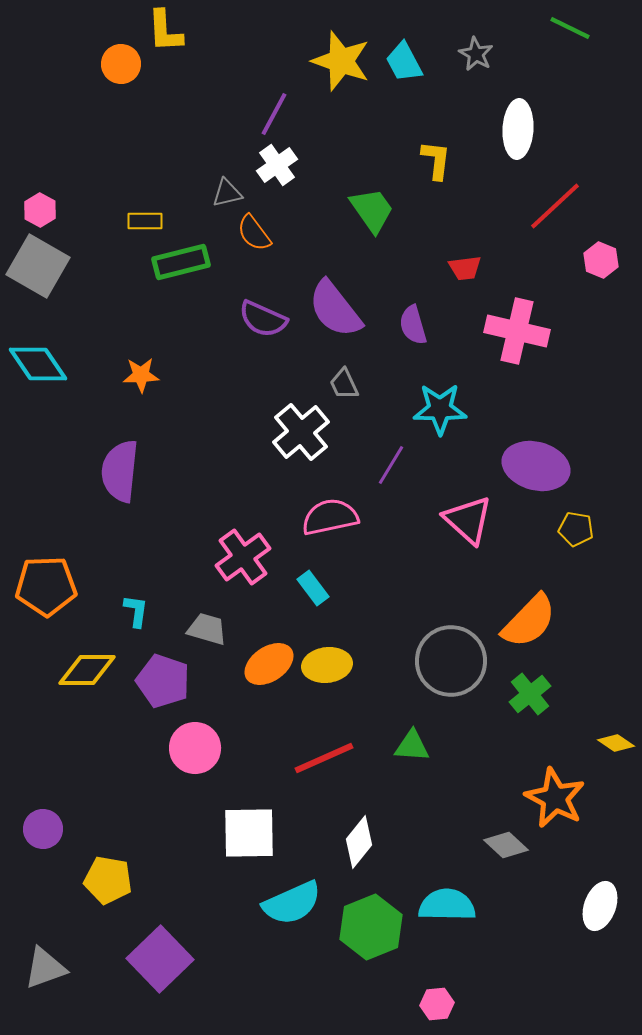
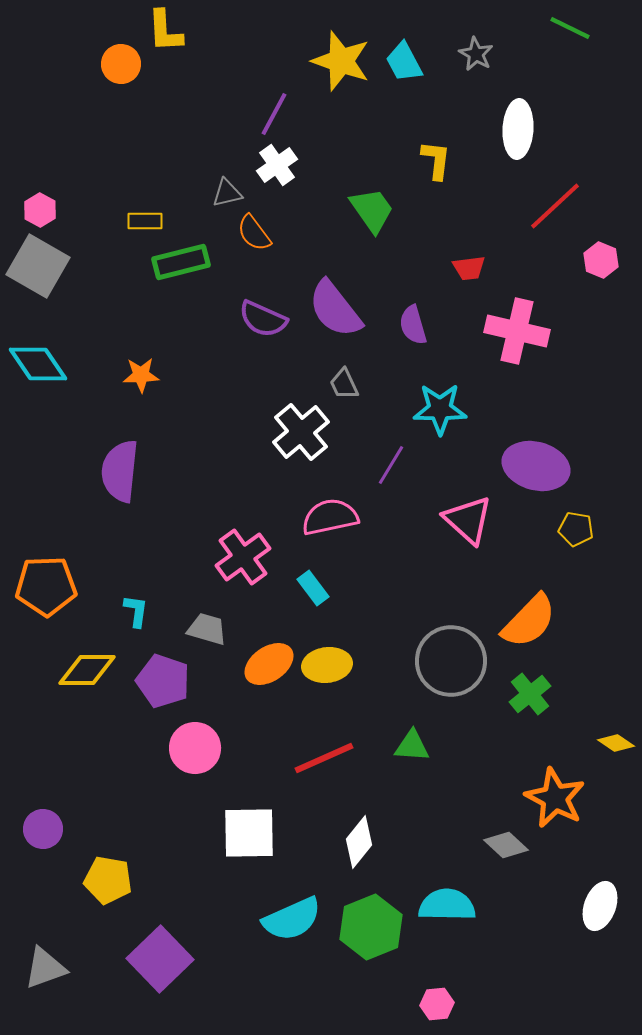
red trapezoid at (465, 268): moved 4 px right
cyan semicircle at (292, 903): moved 16 px down
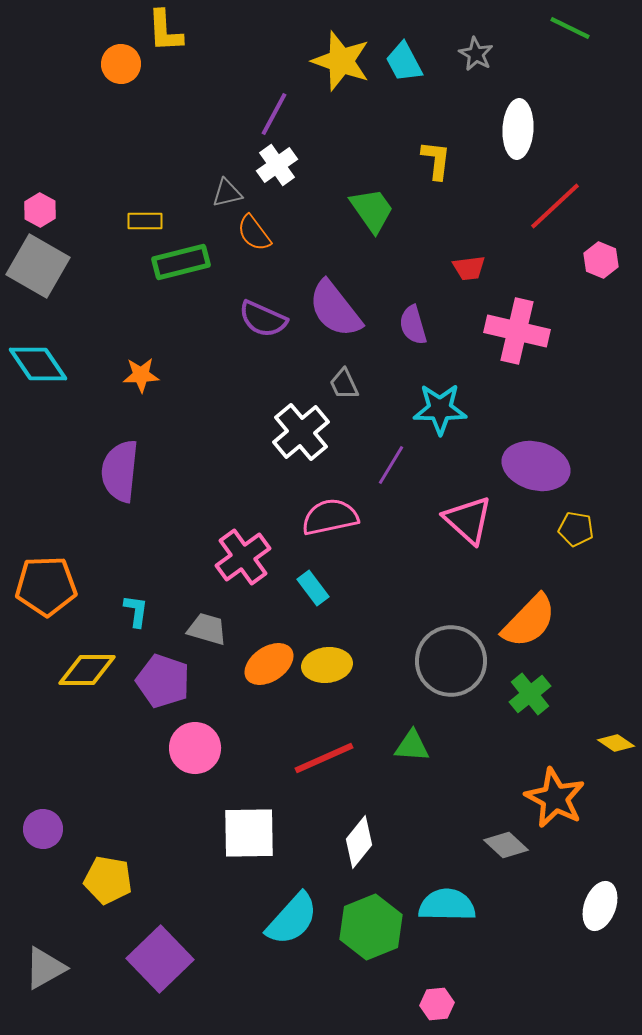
cyan semicircle at (292, 919): rotated 24 degrees counterclockwise
gray triangle at (45, 968): rotated 9 degrees counterclockwise
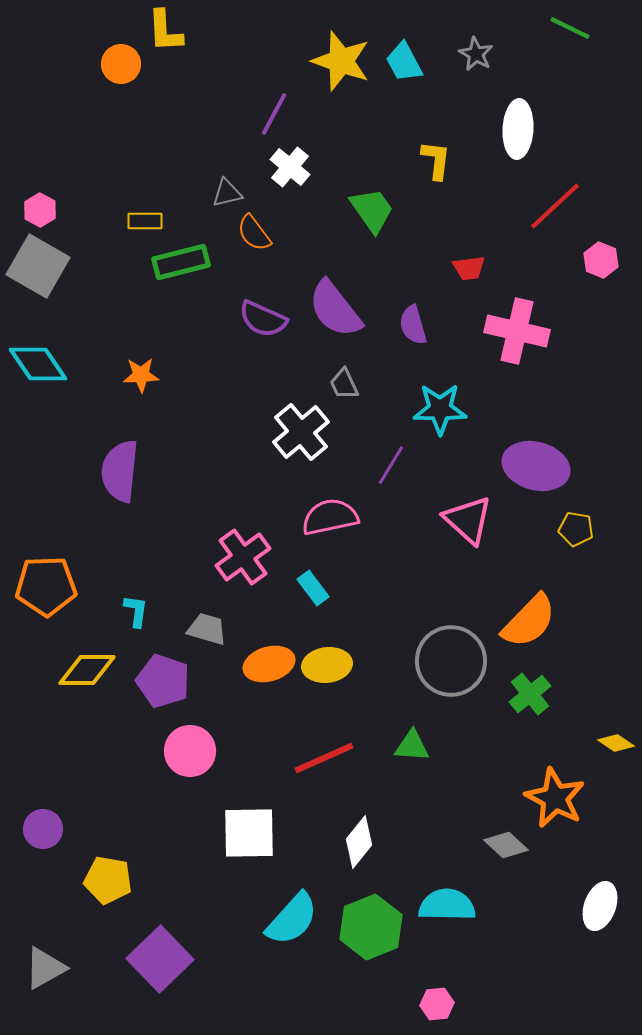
white cross at (277, 165): moved 13 px right, 2 px down; rotated 15 degrees counterclockwise
orange ellipse at (269, 664): rotated 18 degrees clockwise
pink circle at (195, 748): moved 5 px left, 3 px down
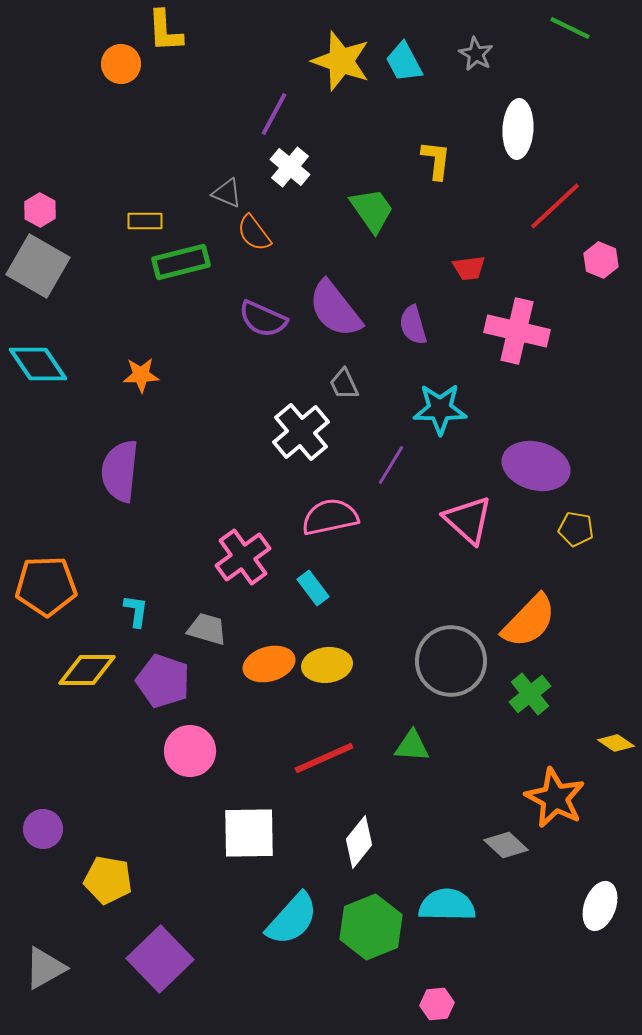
gray triangle at (227, 193): rotated 36 degrees clockwise
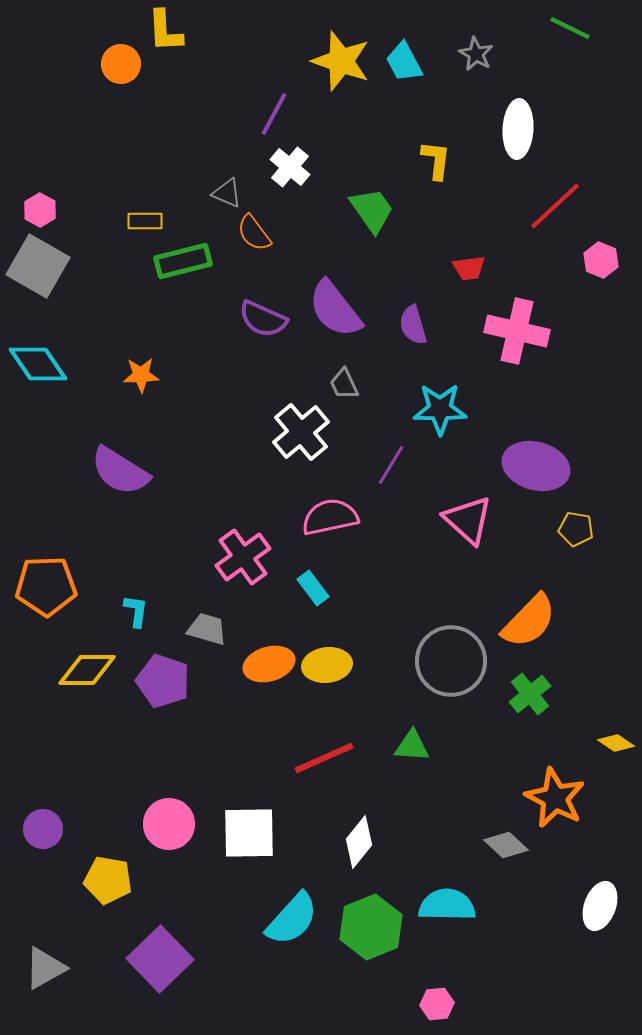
green rectangle at (181, 262): moved 2 px right, 1 px up
purple semicircle at (120, 471): rotated 64 degrees counterclockwise
pink circle at (190, 751): moved 21 px left, 73 px down
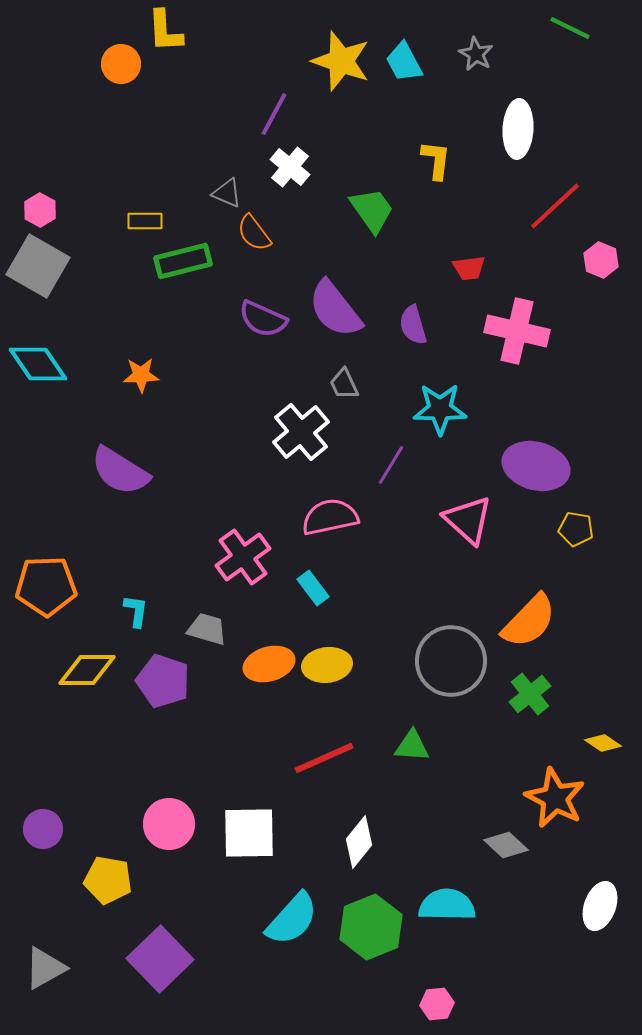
yellow diamond at (616, 743): moved 13 px left
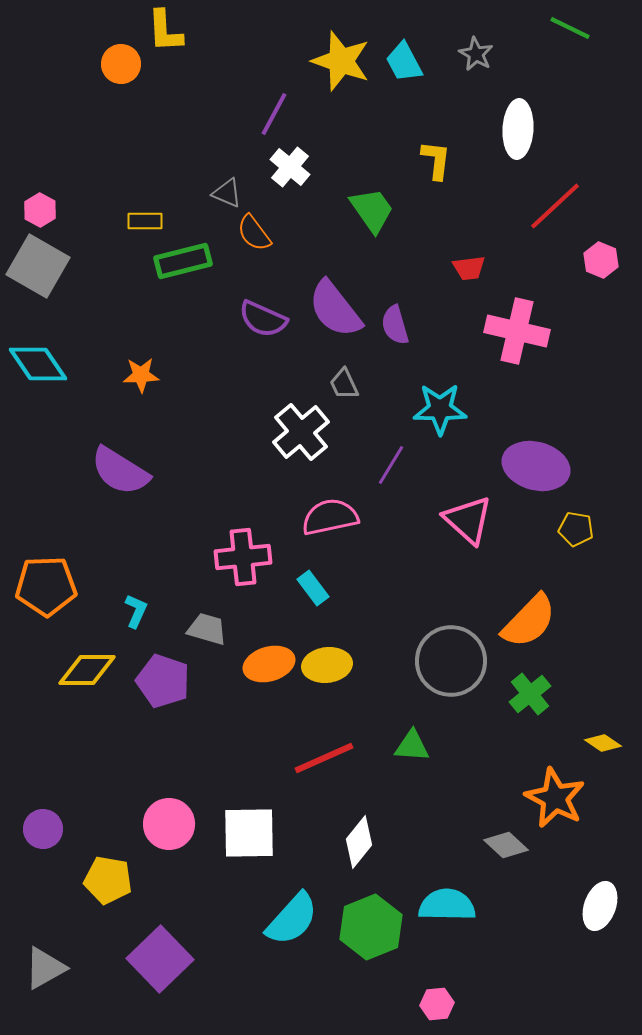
purple semicircle at (413, 325): moved 18 px left
pink cross at (243, 557): rotated 30 degrees clockwise
cyan L-shape at (136, 611): rotated 16 degrees clockwise
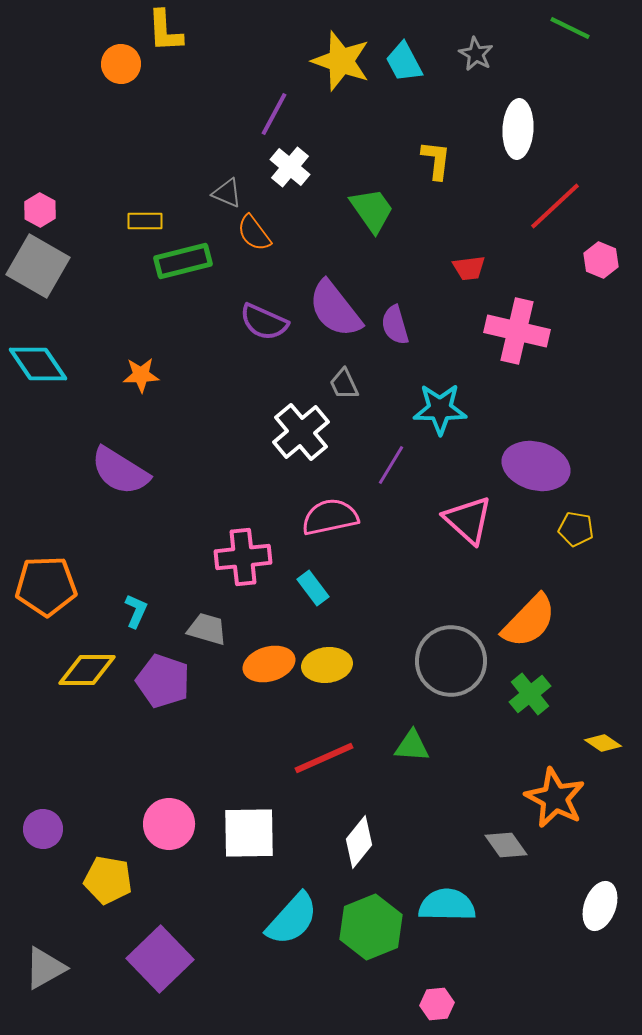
purple semicircle at (263, 319): moved 1 px right, 3 px down
gray diamond at (506, 845): rotated 12 degrees clockwise
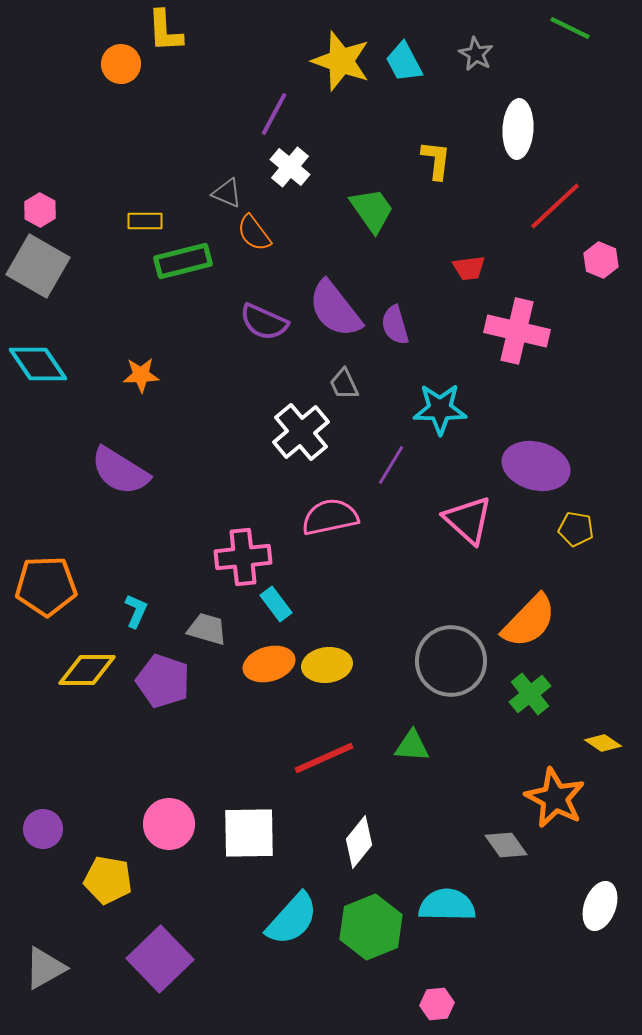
cyan rectangle at (313, 588): moved 37 px left, 16 px down
